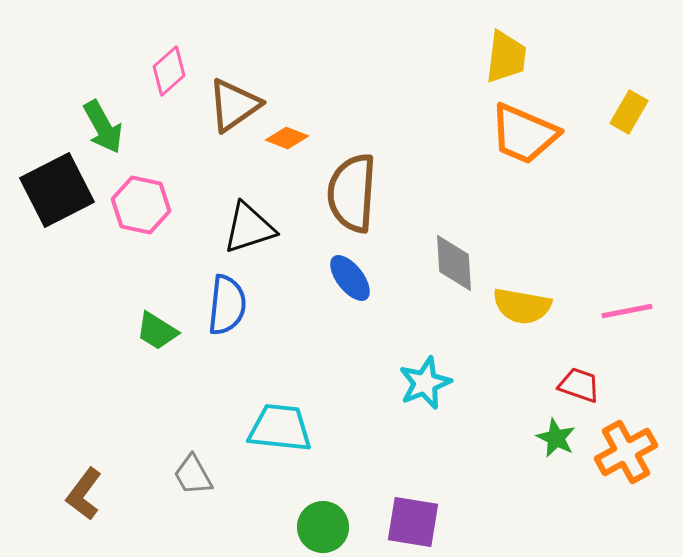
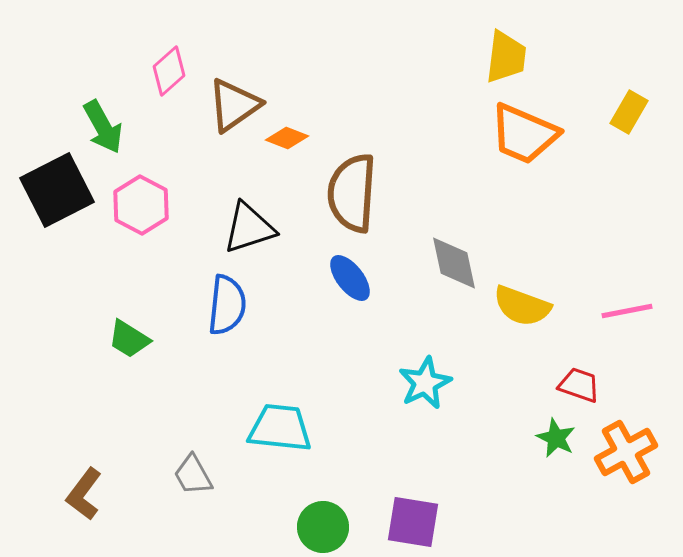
pink hexagon: rotated 16 degrees clockwise
gray diamond: rotated 8 degrees counterclockwise
yellow semicircle: rotated 10 degrees clockwise
green trapezoid: moved 28 px left, 8 px down
cyan star: rotated 4 degrees counterclockwise
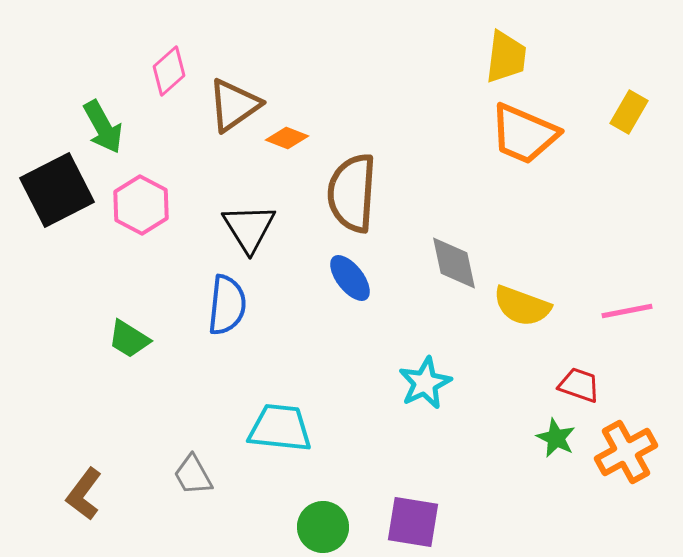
black triangle: rotated 44 degrees counterclockwise
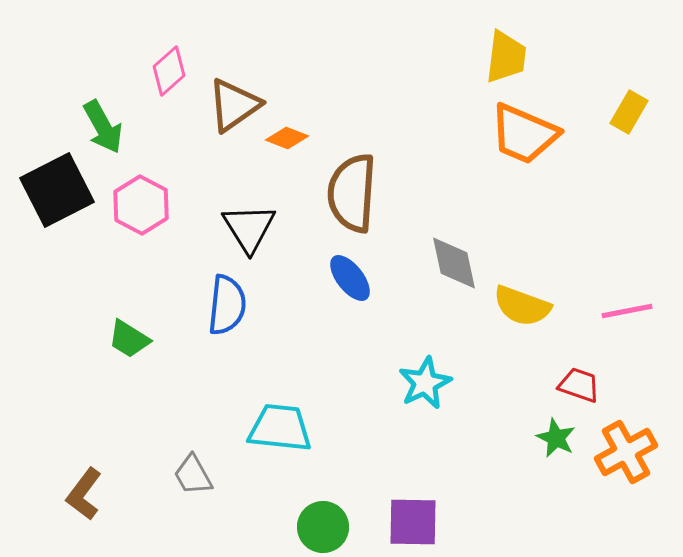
purple square: rotated 8 degrees counterclockwise
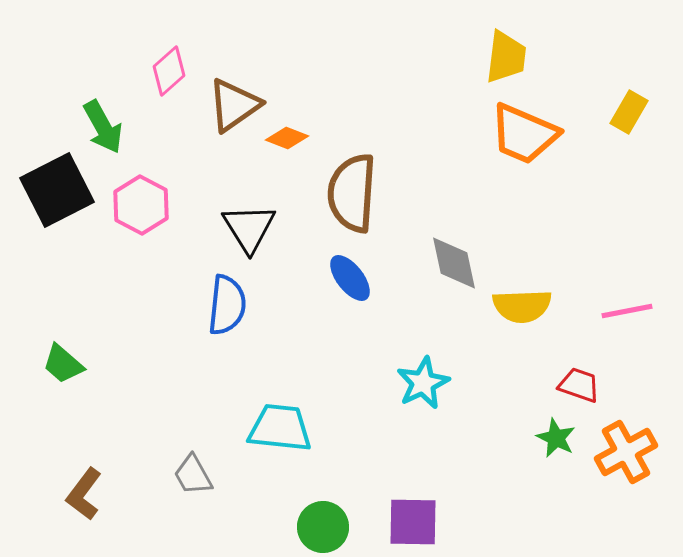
yellow semicircle: rotated 22 degrees counterclockwise
green trapezoid: moved 66 px left, 25 px down; rotated 9 degrees clockwise
cyan star: moved 2 px left
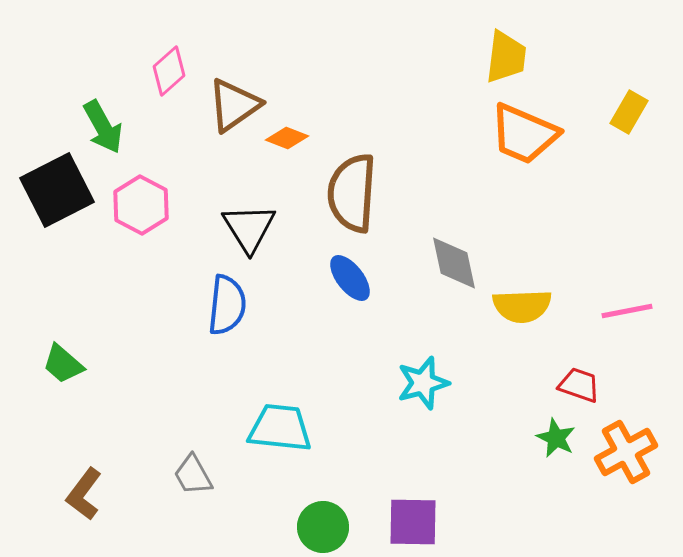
cyan star: rotated 10 degrees clockwise
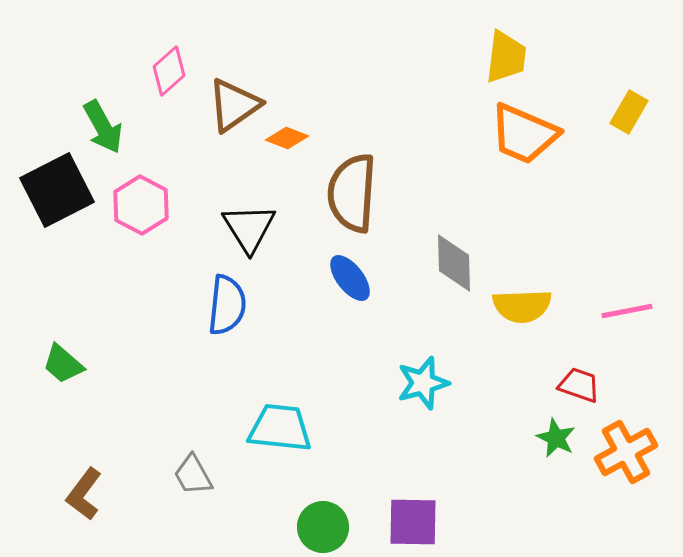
gray diamond: rotated 10 degrees clockwise
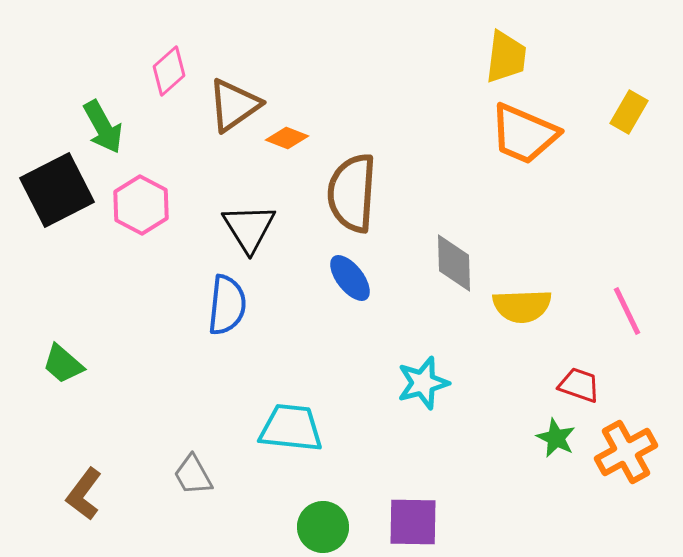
pink line: rotated 75 degrees clockwise
cyan trapezoid: moved 11 px right
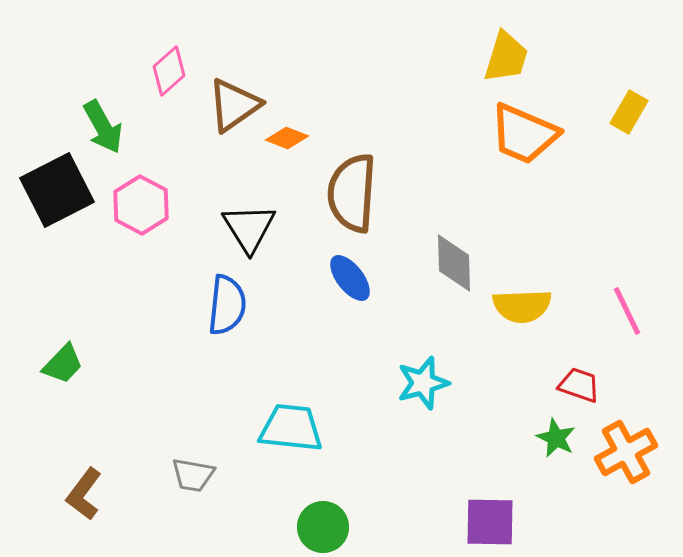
yellow trapezoid: rotated 10 degrees clockwise
green trapezoid: rotated 87 degrees counterclockwise
gray trapezoid: rotated 51 degrees counterclockwise
purple square: moved 77 px right
